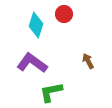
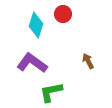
red circle: moved 1 px left
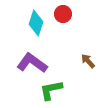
cyan diamond: moved 2 px up
brown arrow: rotated 14 degrees counterclockwise
green L-shape: moved 2 px up
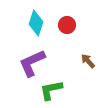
red circle: moved 4 px right, 11 px down
purple L-shape: rotated 60 degrees counterclockwise
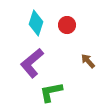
purple L-shape: rotated 16 degrees counterclockwise
green L-shape: moved 2 px down
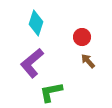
red circle: moved 15 px right, 12 px down
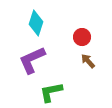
purple L-shape: moved 3 px up; rotated 16 degrees clockwise
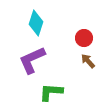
red circle: moved 2 px right, 1 px down
green L-shape: rotated 15 degrees clockwise
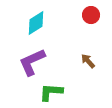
cyan diamond: rotated 40 degrees clockwise
red circle: moved 7 px right, 23 px up
purple L-shape: moved 2 px down
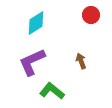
brown arrow: moved 7 px left; rotated 21 degrees clockwise
green L-shape: moved 1 px right, 1 px up; rotated 35 degrees clockwise
